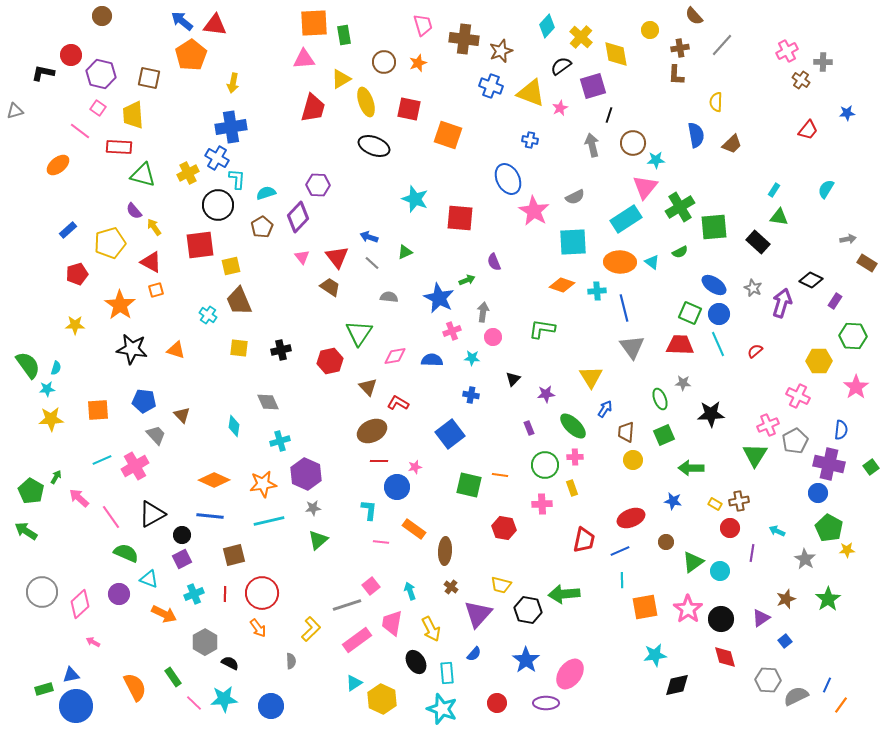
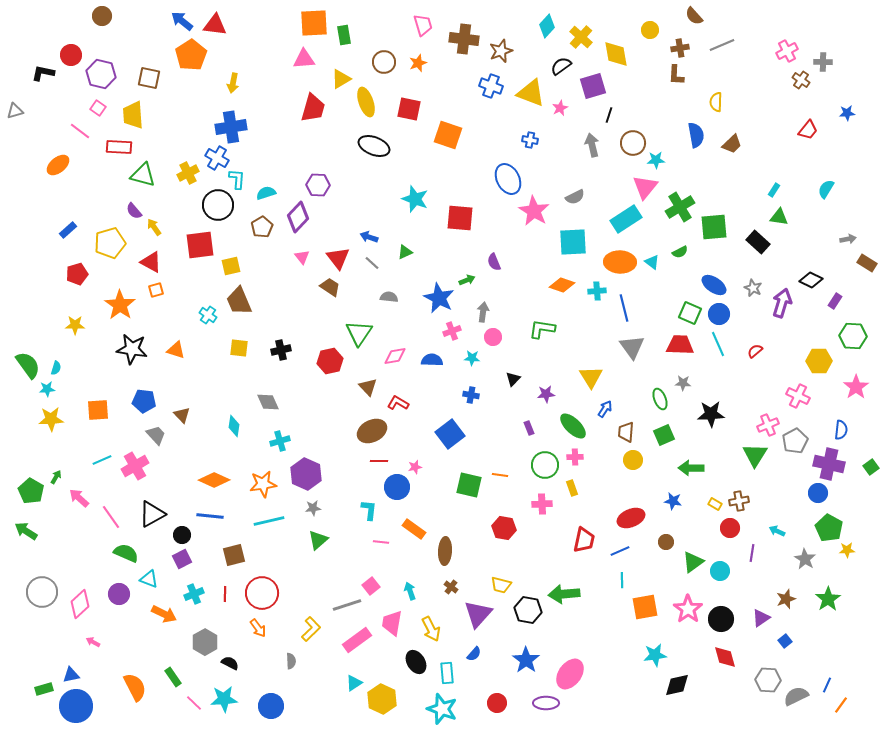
gray line at (722, 45): rotated 25 degrees clockwise
red triangle at (337, 257): moved 1 px right, 1 px down
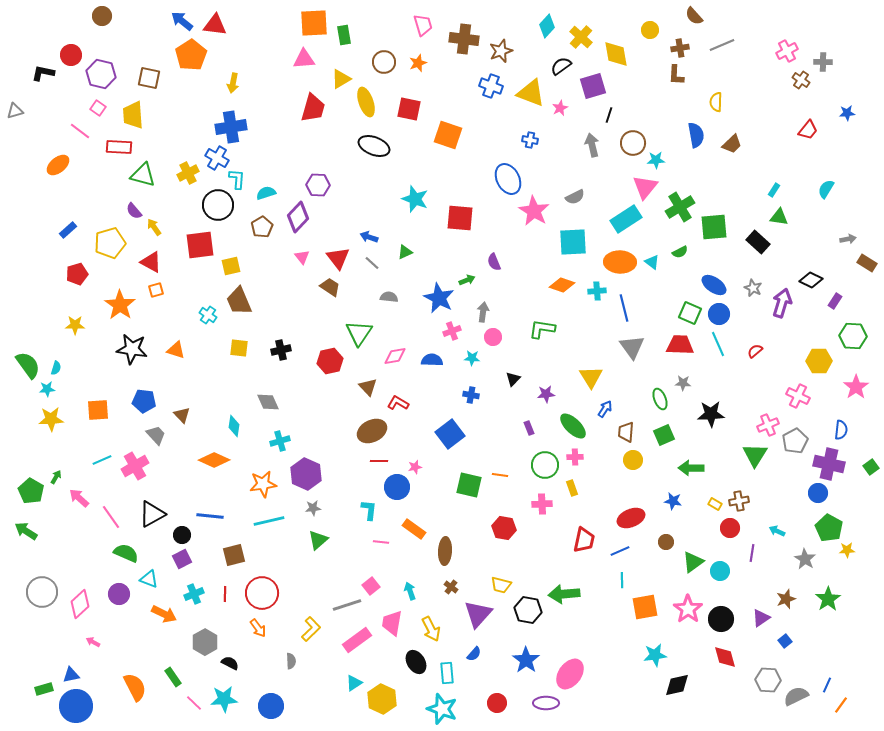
orange diamond at (214, 480): moved 20 px up
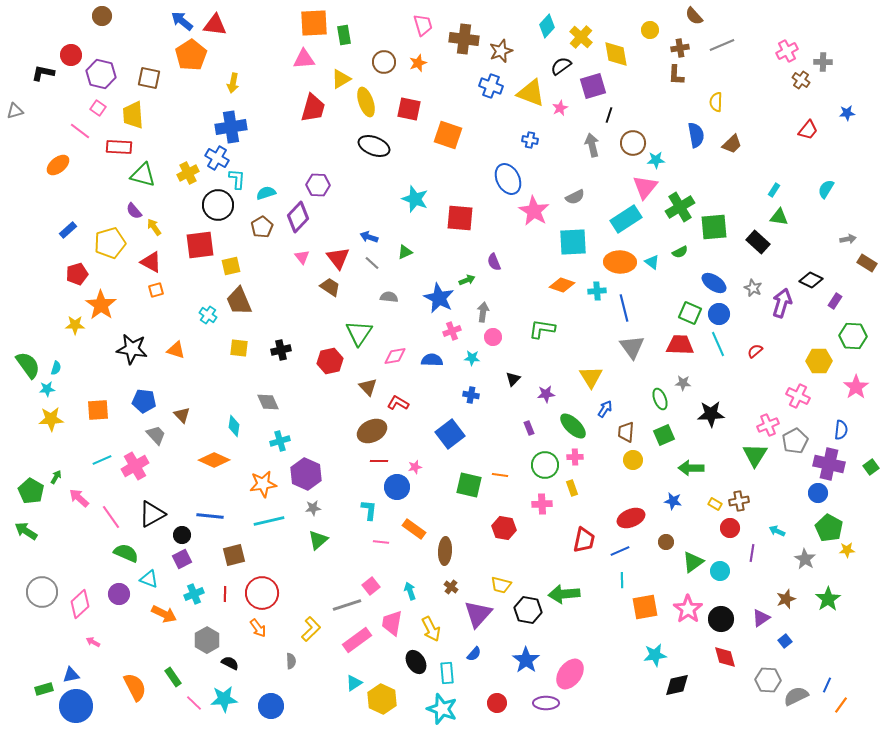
blue ellipse at (714, 285): moved 2 px up
orange star at (120, 305): moved 19 px left
gray hexagon at (205, 642): moved 2 px right, 2 px up
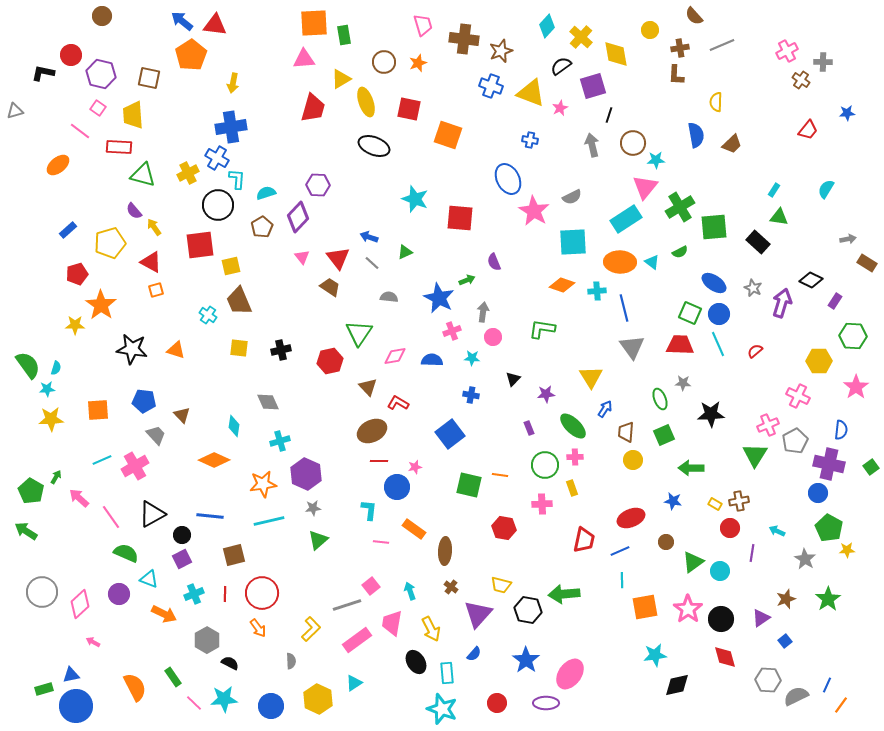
gray semicircle at (575, 197): moved 3 px left
yellow hexagon at (382, 699): moved 64 px left
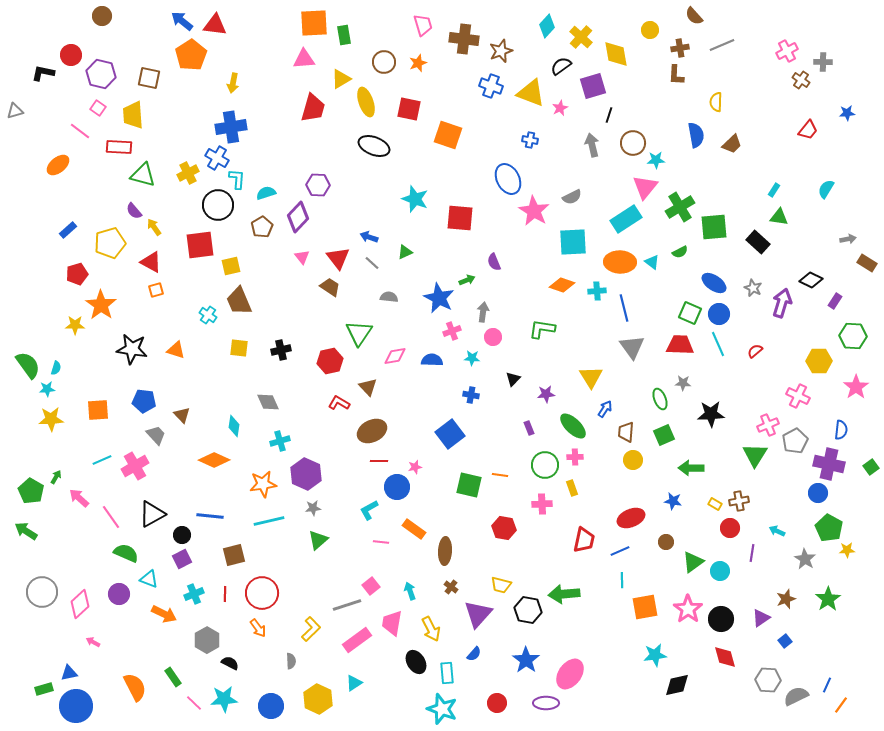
red L-shape at (398, 403): moved 59 px left
cyan L-shape at (369, 510): rotated 125 degrees counterclockwise
blue triangle at (71, 675): moved 2 px left, 2 px up
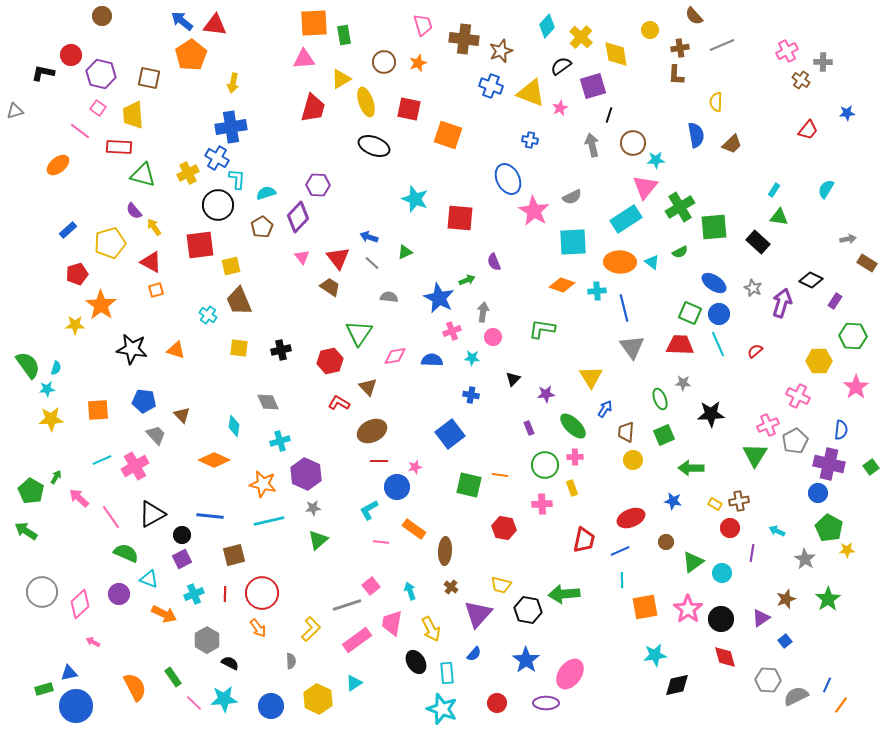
orange star at (263, 484): rotated 20 degrees clockwise
cyan circle at (720, 571): moved 2 px right, 2 px down
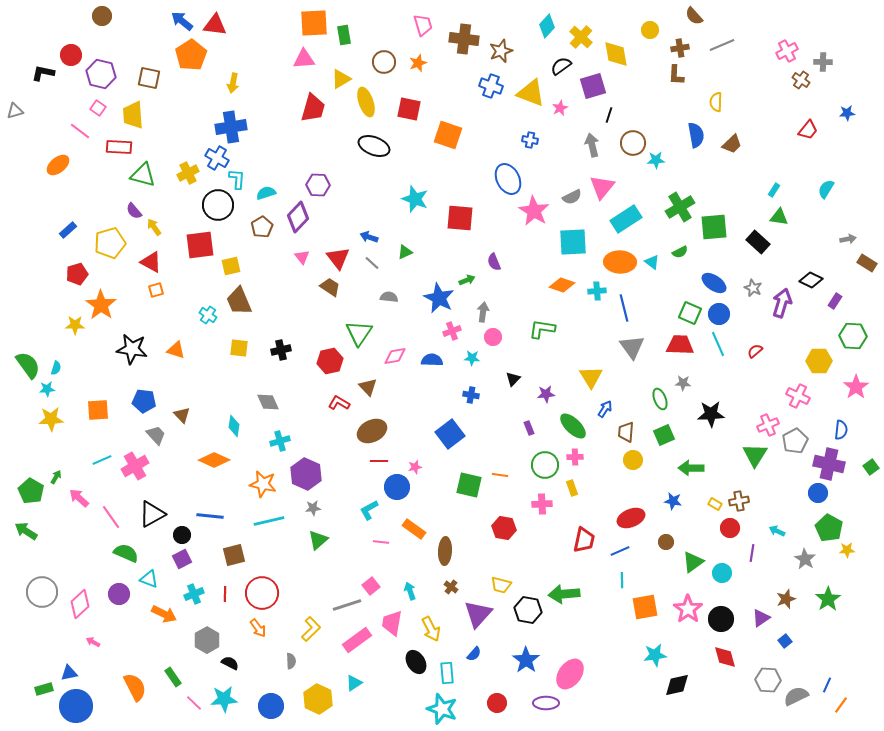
pink triangle at (645, 187): moved 43 px left
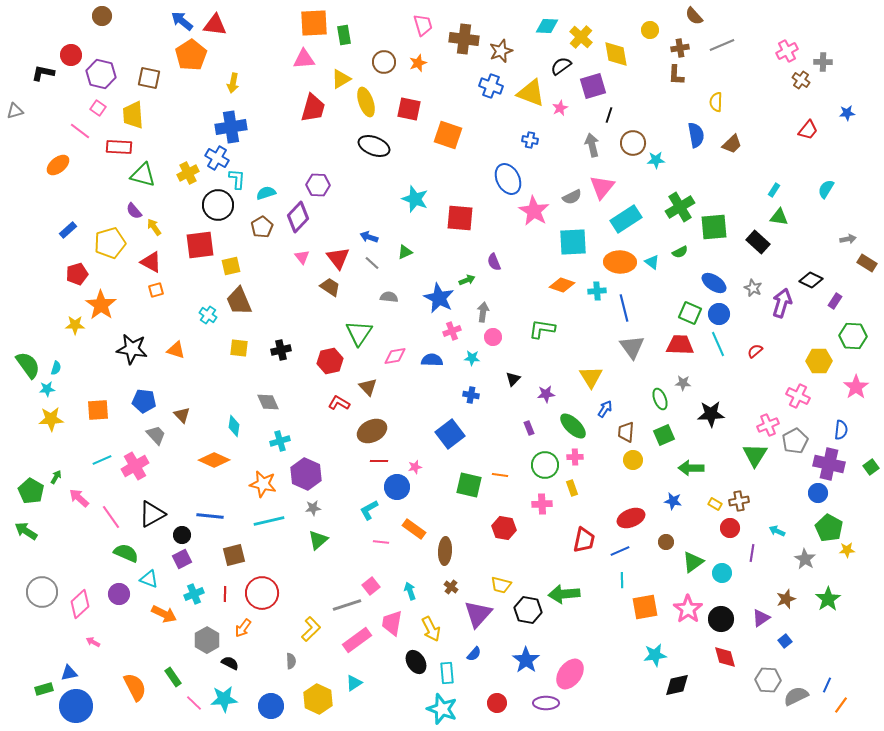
cyan diamond at (547, 26): rotated 50 degrees clockwise
orange arrow at (258, 628): moved 15 px left; rotated 72 degrees clockwise
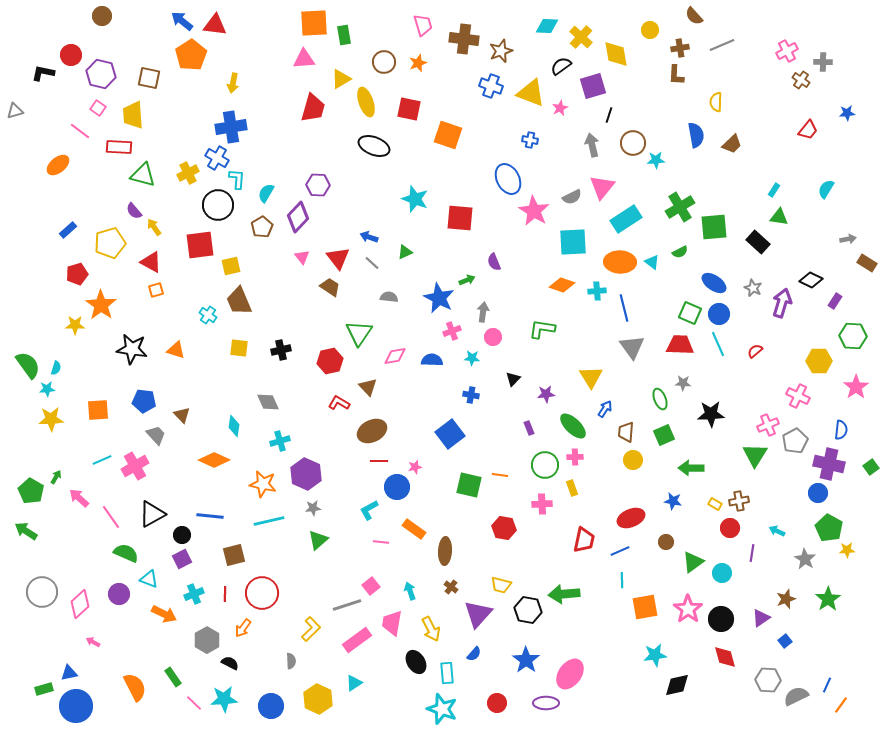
cyan semicircle at (266, 193): rotated 42 degrees counterclockwise
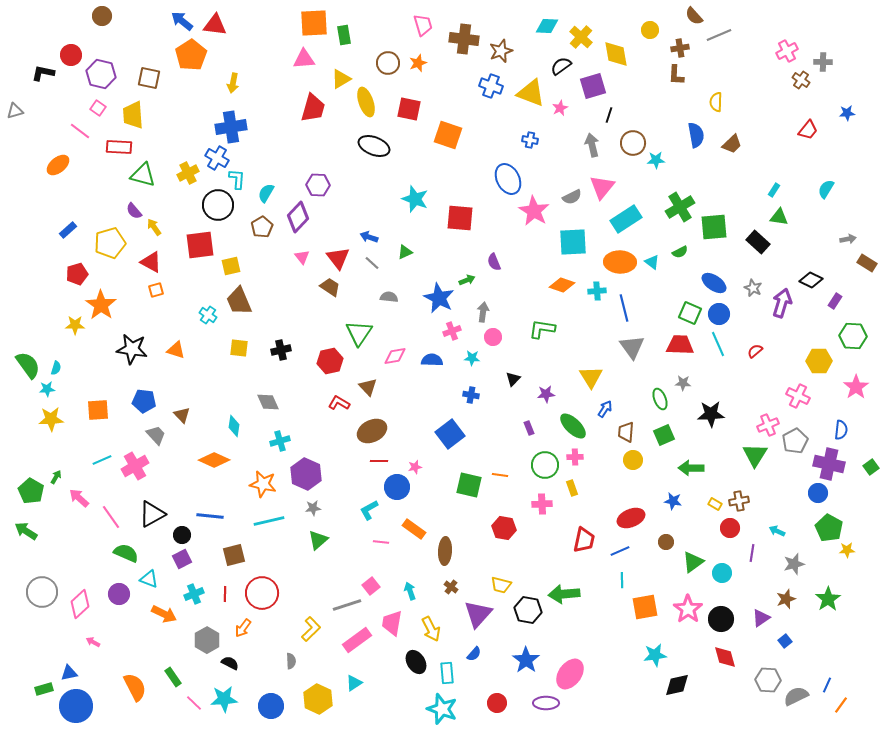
gray line at (722, 45): moved 3 px left, 10 px up
brown circle at (384, 62): moved 4 px right, 1 px down
gray star at (805, 559): moved 11 px left, 5 px down; rotated 25 degrees clockwise
